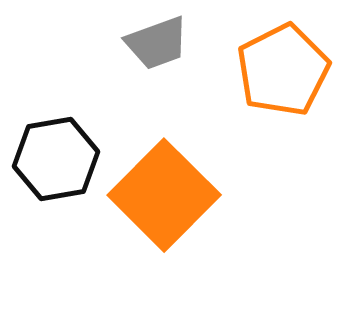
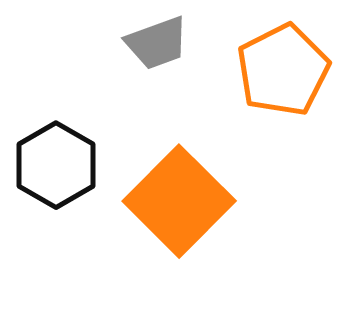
black hexagon: moved 6 px down; rotated 20 degrees counterclockwise
orange square: moved 15 px right, 6 px down
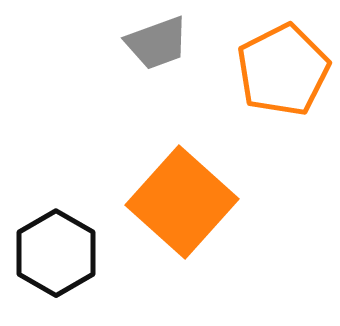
black hexagon: moved 88 px down
orange square: moved 3 px right, 1 px down; rotated 3 degrees counterclockwise
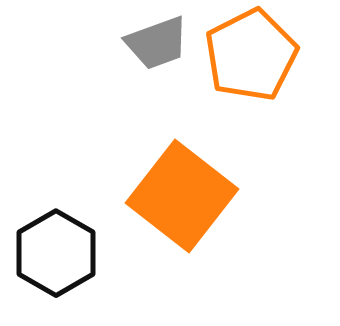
orange pentagon: moved 32 px left, 15 px up
orange square: moved 6 px up; rotated 4 degrees counterclockwise
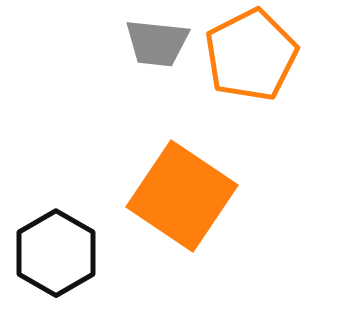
gray trapezoid: rotated 26 degrees clockwise
orange square: rotated 4 degrees counterclockwise
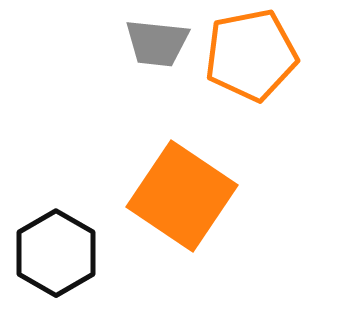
orange pentagon: rotated 16 degrees clockwise
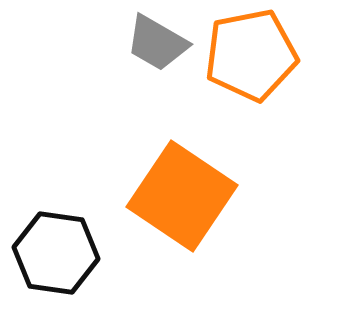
gray trapezoid: rotated 24 degrees clockwise
black hexagon: rotated 22 degrees counterclockwise
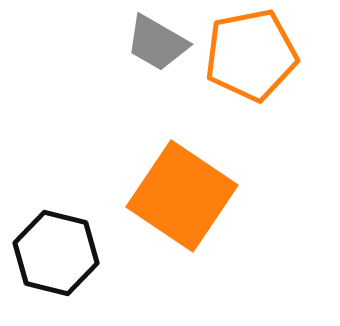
black hexagon: rotated 6 degrees clockwise
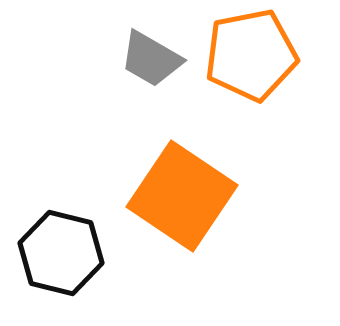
gray trapezoid: moved 6 px left, 16 px down
black hexagon: moved 5 px right
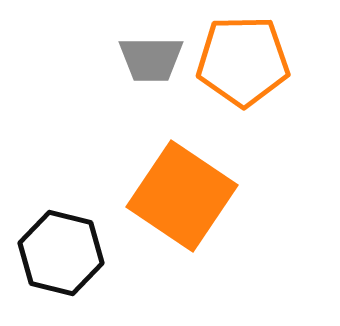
orange pentagon: moved 8 px left, 6 px down; rotated 10 degrees clockwise
gray trapezoid: rotated 30 degrees counterclockwise
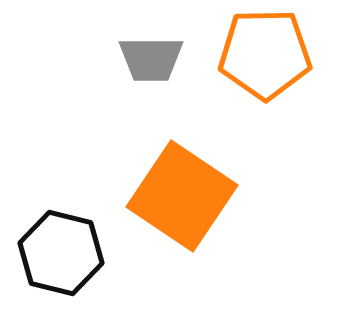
orange pentagon: moved 22 px right, 7 px up
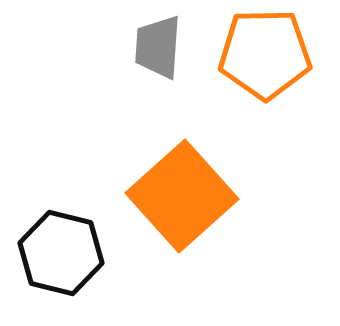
gray trapezoid: moved 7 px right, 12 px up; rotated 94 degrees clockwise
orange square: rotated 14 degrees clockwise
